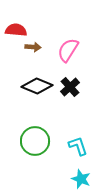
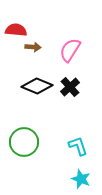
pink semicircle: moved 2 px right
green circle: moved 11 px left, 1 px down
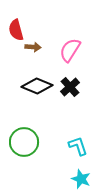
red semicircle: rotated 110 degrees counterclockwise
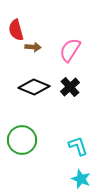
black diamond: moved 3 px left, 1 px down
green circle: moved 2 px left, 2 px up
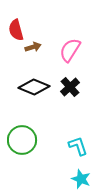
brown arrow: rotated 21 degrees counterclockwise
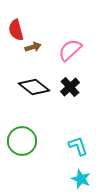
pink semicircle: rotated 15 degrees clockwise
black diamond: rotated 16 degrees clockwise
green circle: moved 1 px down
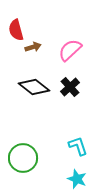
green circle: moved 1 px right, 17 px down
cyan star: moved 4 px left
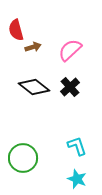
cyan L-shape: moved 1 px left
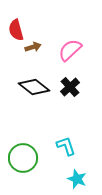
cyan L-shape: moved 11 px left
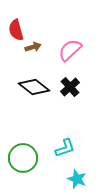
cyan L-shape: moved 1 px left, 2 px down; rotated 90 degrees clockwise
